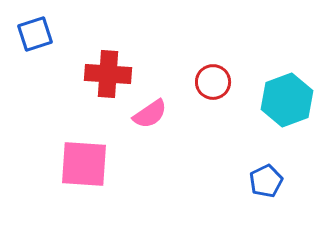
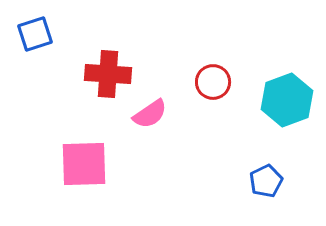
pink square: rotated 6 degrees counterclockwise
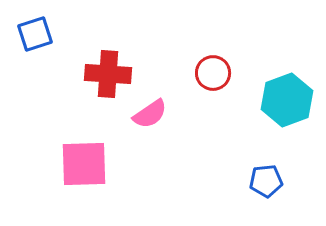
red circle: moved 9 px up
blue pentagon: rotated 20 degrees clockwise
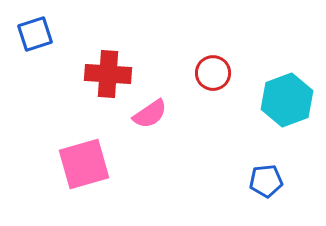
pink square: rotated 14 degrees counterclockwise
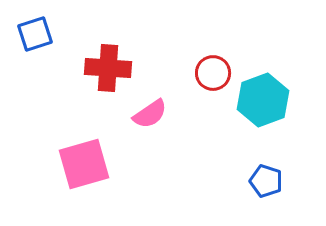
red cross: moved 6 px up
cyan hexagon: moved 24 px left
blue pentagon: rotated 24 degrees clockwise
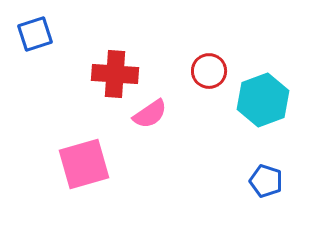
red cross: moved 7 px right, 6 px down
red circle: moved 4 px left, 2 px up
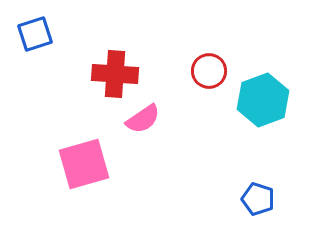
pink semicircle: moved 7 px left, 5 px down
blue pentagon: moved 8 px left, 18 px down
